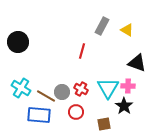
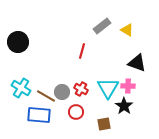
gray rectangle: rotated 24 degrees clockwise
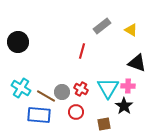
yellow triangle: moved 4 px right
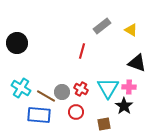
black circle: moved 1 px left, 1 px down
pink cross: moved 1 px right, 1 px down
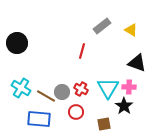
blue rectangle: moved 4 px down
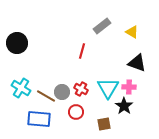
yellow triangle: moved 1 px right, 2 px down
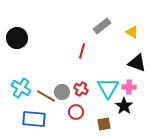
black circle: moved 5 px up
blue rectangle: moved 5 px left
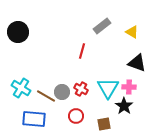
black circle: moved 1 px right, 6 px up
red circle: moved 4 px down
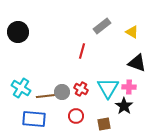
brown line: rotated 36 degrees counterclockwise
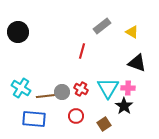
pink cross: moved 1 px left, 1 px down
brown square: rotated 24 degrees counterclockwise
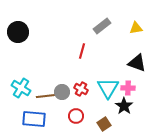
yellow triangle: moved 4 px right, 4 px up; rotated 40 degrees counterclockwise
